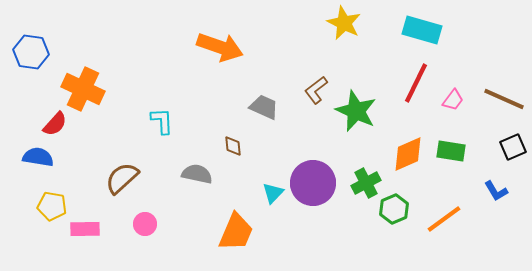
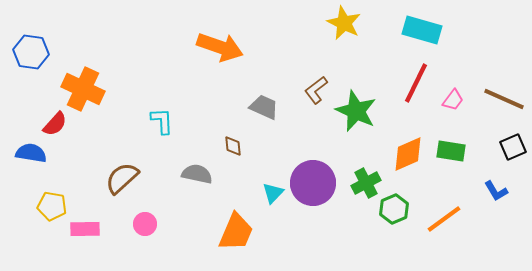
blue semicircle: moved 7 px left, 4 px up
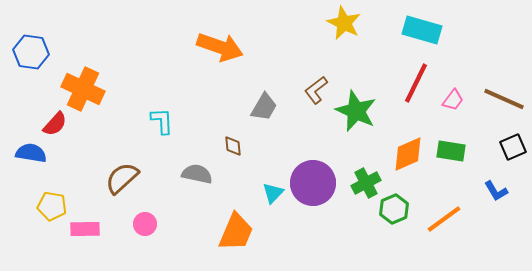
gray trapezoid: rotated 96 degrees clockwise
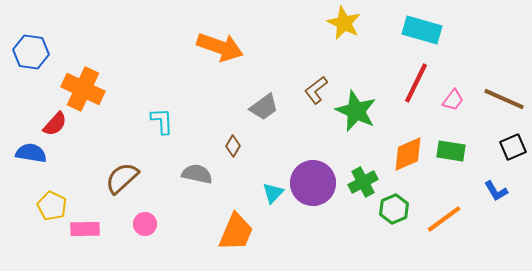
gray trapezoid: rotated 24 degrees clockwise
brown diamond: rotated 35 degrees clockwise
green cross: moved 3 px left, 1 px up
yellow pentagon: rotated 16 degrees clockwise
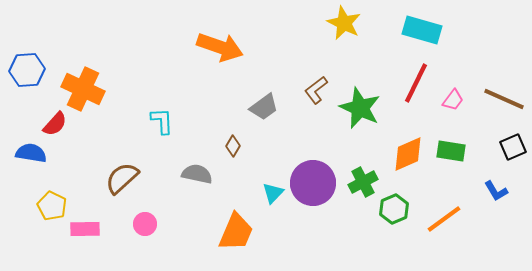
blue hexagon: moved 4 px left, 18 px down; rotated 12 degrees counterclockwise
green star: moved 4 px right, 3 px up
